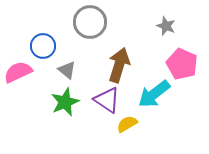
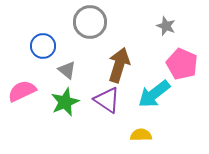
pink semicircle: moved 4 px right, 19 px down
yellow semicircle: moved 14 px right, 11 px down; rotated 30 degrees clockwise
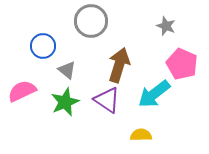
gray circle: moved 1 px right, 1 px up
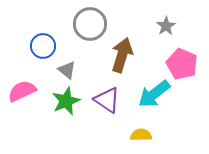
gray circle: moved 1 px left, 3 px down
gray star: rotated 18 degrees clockwise
brown arrow: moved 3 px right, 10 px up
green star: moved 1 px right, 1 px up
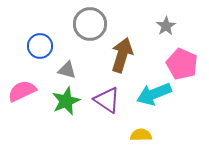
blue circle: moved 3 px left
gray triangle: rotated 24 degrees counterclockwise
cyan arrow: rotated 16 degrees clockwise
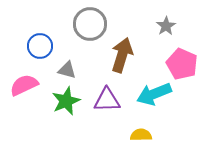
pink semicircle: moved 2 px right, 6 px up
purple triangle: rotated 36 degrees counterclockwise
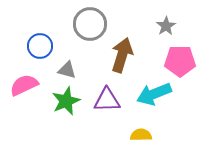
pink pentagon: moved 2 px left, 3 px up; rotated 24 degrees counterclockwise
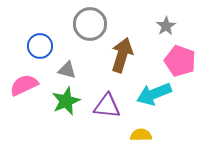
pink pentagon: rotated 20 degrees clockwise
purple triangle: moved 6 px down; rotated 8 degrees clockwise
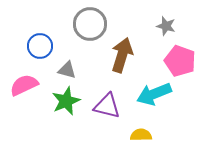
gray star: rotated 24 degrees counterclockwise
purple triangle: rotated 8 degrees clockwise
